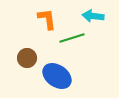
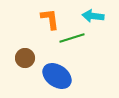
orange L-shape: moved 3 px right
brown circle: moved 2 px left
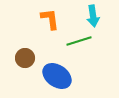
cyan arrow: rotated 105 degrees counterclockwise
green line: moved 7 px right, 3 px down
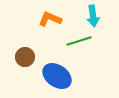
orange L-shape: rotated 60 degrees counterclockwise
brown circle: moved 1 px up
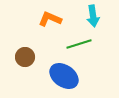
green line: moved 3 px down
blue ellipse: moved 7 px right
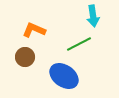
orange L-shape: moved 16 px left, 11 px down
green line: rotated 10 degrees counterclockwise
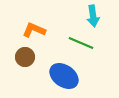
green line: moved 2 px right, 1 px up; rotated 50 degrees clockwise
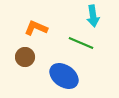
orange L-shape: moved 2 px right, 2 px up
